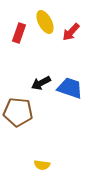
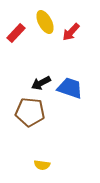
red rectangle: moved 3 px left; rotated 24 degrees clockwise
brown pentagon: moved 12 px right
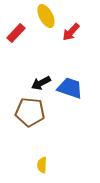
yellow ellipse: moved 1 px right, 6 px up
yellow semicircle: rotated 84 degrees clockwise
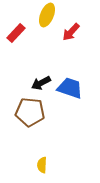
yellow ellipse: moved 1 px right, 1 px up; rotated 50 degrees clockwise
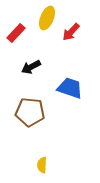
yellow ellipse: moved 3 px down
black arrow: moved 10 px left, 16 px up
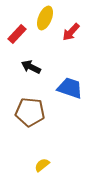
yellow ellipse: moved 2 px left
red rectangle: moved 1 px right, 1 px down
black arrow: rotated 54 degrees clockwise
yellow semicircle: rotated 49 degrees clockwise
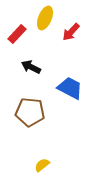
blue trapezoid: rotated 8 degrees clockwise
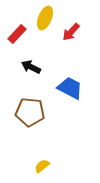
yellow semicircle: moved 1 px down
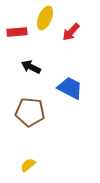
red rectangle: moved 2 px up; rotated 42 degrees clockwise
yellow semicircle: moved 14 px left, 1 px up
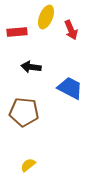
yellow ellipse: moved 1 px right, 1 px up
red arrow: moved 2 px up; rotated 66 degrees counterclockwise
black arrow: rotated 18 degrees counterclockwise
brown pentagon: moved 6 px left
